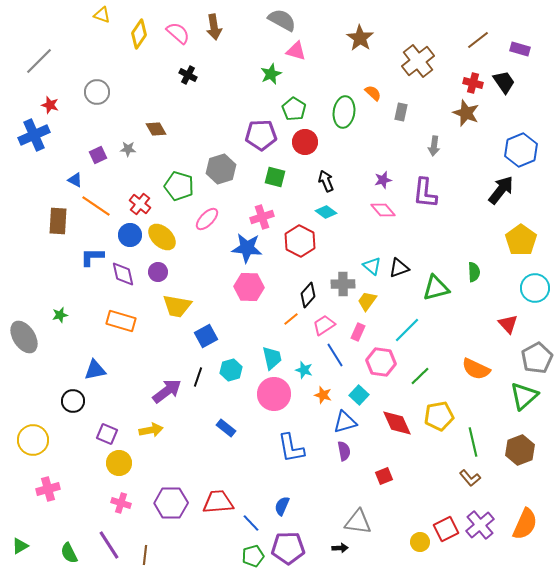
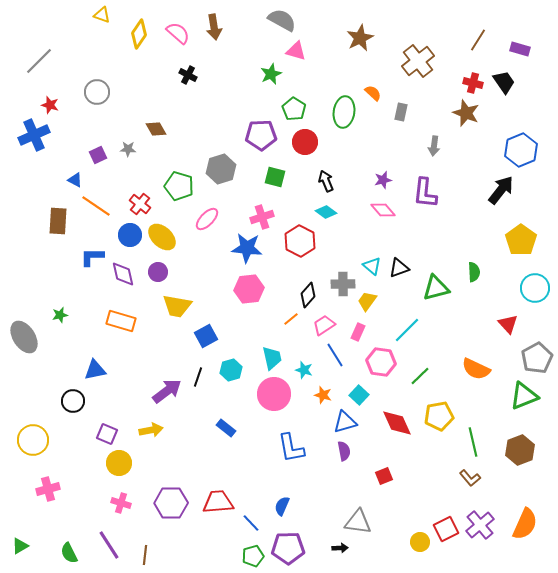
brown star at (360, 38): rotated 12 degrees clockwise
brown line at (478, 40): rotated 20 degrees counterclockwise
pink hexagon at (249, 287): moved 2 px down; rotated 8 degrees counterclockwise
green triangle at (524, 396): rotated 20 degrees clockwise
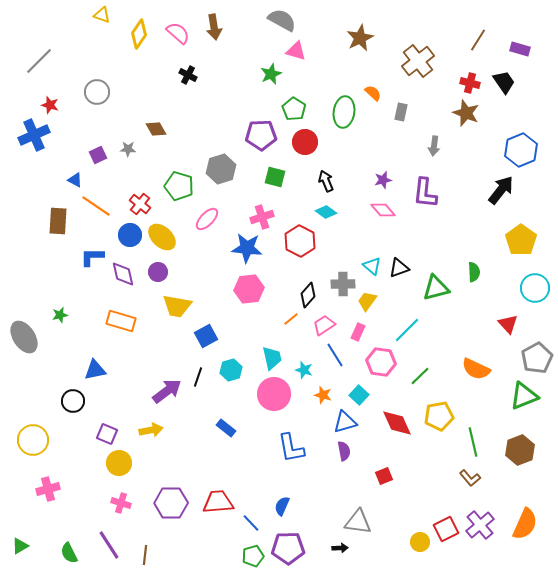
red cross at (473, 83): moved 3 px left
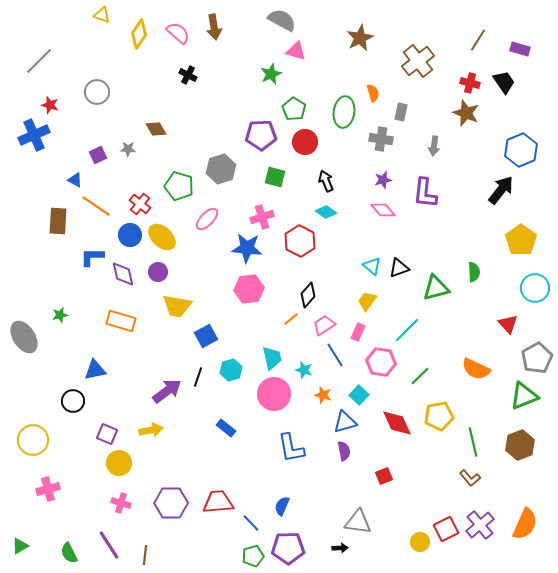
orange semicircle at (373, 93): rotated 30 degrees clockwise
gray cross at (343, 284): moved 38 px right, 145 px up; rotated 10 degrees clockwise
brown hexagon at (520, 450): moved 5 px up
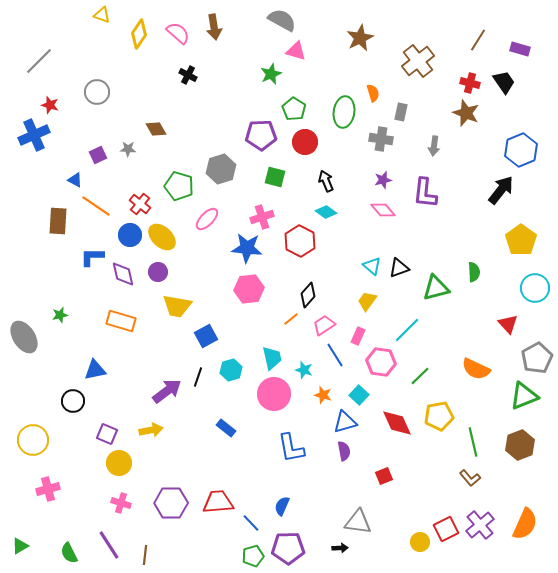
pink rectangle at (358, 332): moved 4 px down
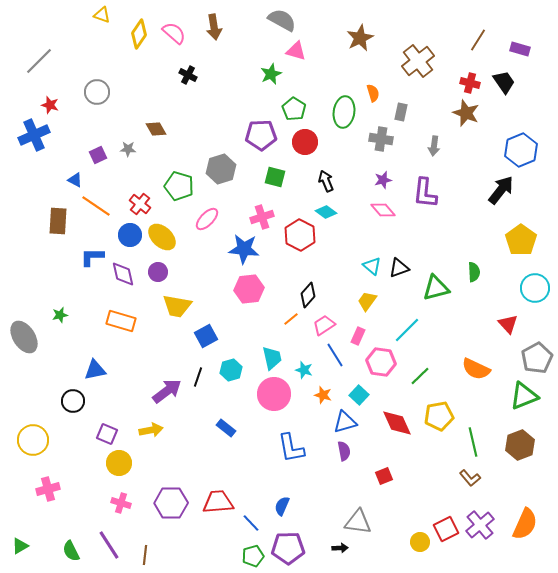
pink semicircle at (178, 33): moved 4 px left
red hexagon at (300, 241): moved 6 px up
blue star at (247, 248): moved 3 px left, 1 px down
green semicircle at (69, 553): moved 2 px right, 2 px up
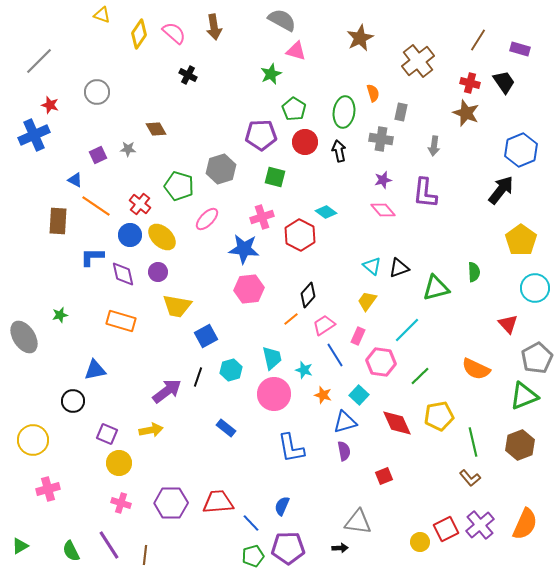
black arrow at (326, 181): moved 13 px right, 30 px up; rotated 10 degrees clockwise
